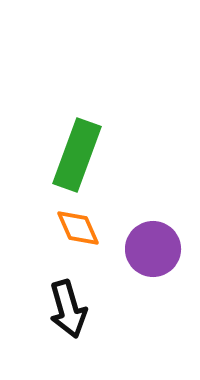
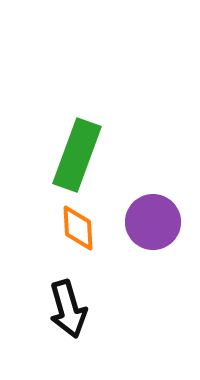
orange diamond: rotated 21 degrees clockwise
purple circle: moved 27 px up
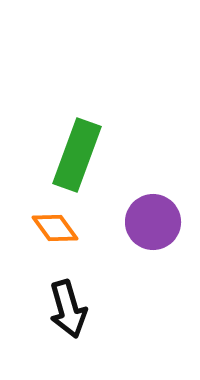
orange diamond: moved 23 px left; rotated 33 degrees counterclockwise
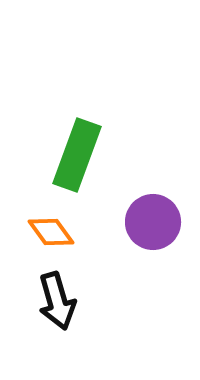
orange diamond: moved 4 px left, 4 px down
black arrow: moved 11 px left, 8 px up
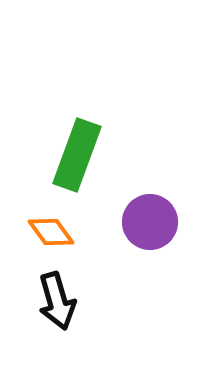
purple circle: moved 3 px left
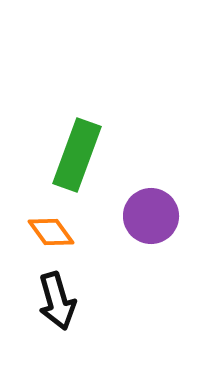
purple circle: moved 1 px right, 6 px up
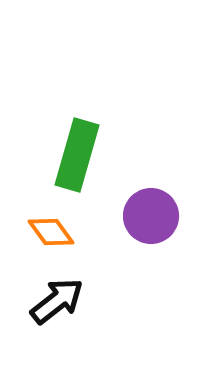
green rectangle: rotated 4 degrees counterclockwise
black arrow: rotated 112 degrees counterclockwise
